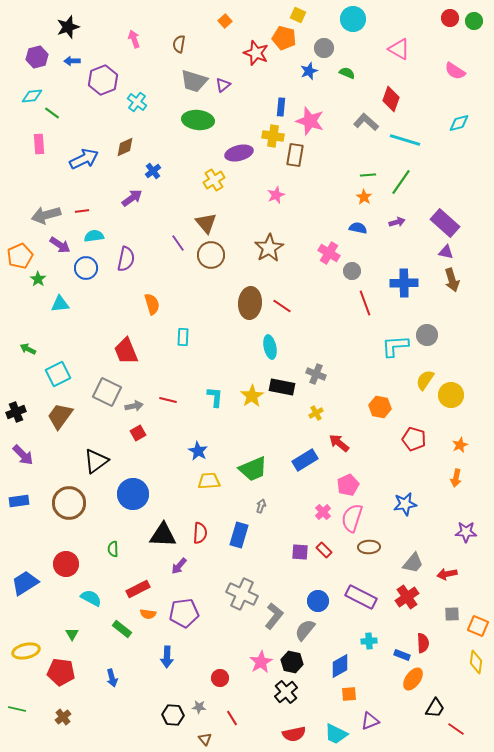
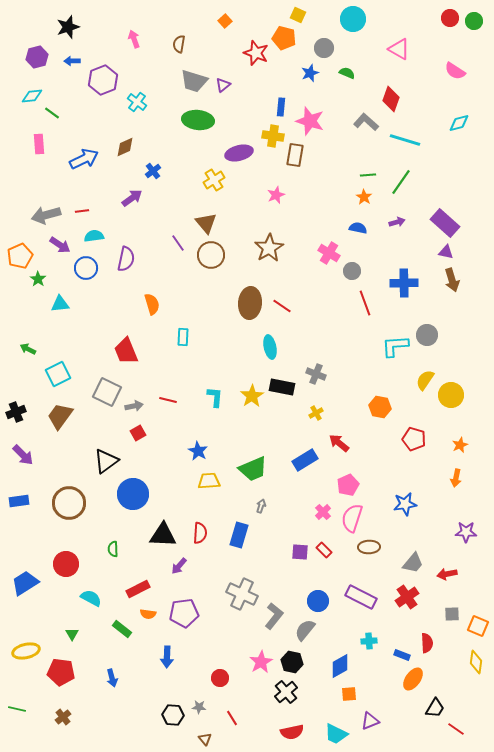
blue star at (309, 71): moved 1 px right, 2 px down
black triangle at (96, 461): moved 10 px right
red semicircle at (423, 643): moved 4 px right
red semicircle at (294, 734): moved 2 px left, 2 px up
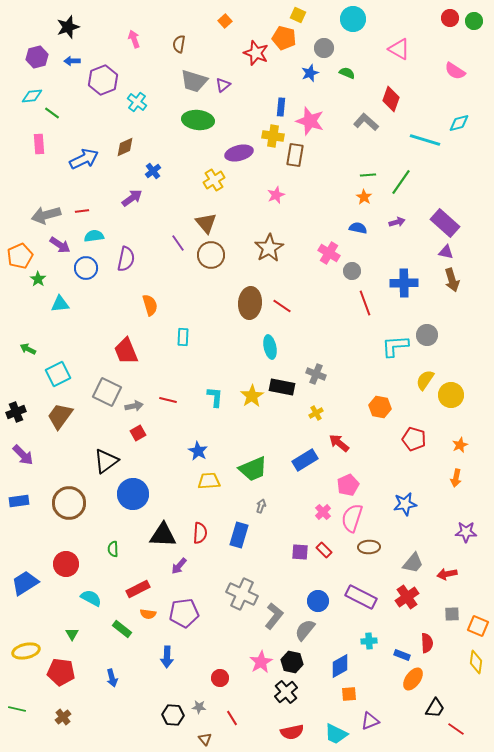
cyan line at (405, 140): moved 20 px right
orange semicircle at (152, 304): moved 2 px left, 1 px down
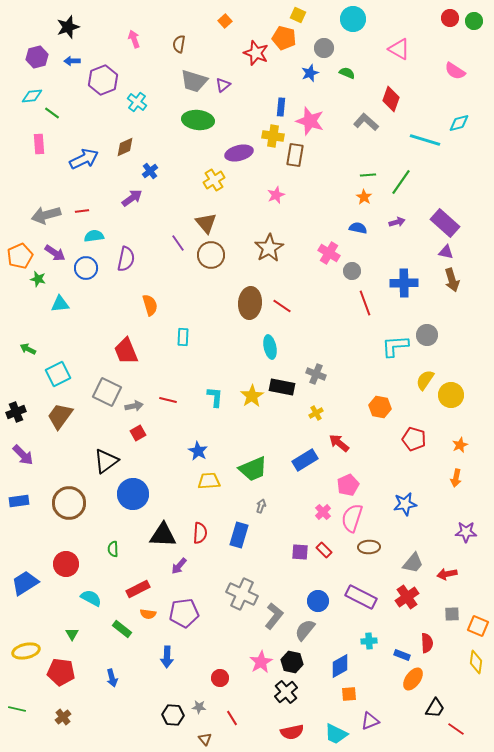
blue cross at (153, 171): moved 3 px left
purple arrow at (60, 245): moved 5 px left, 8 px down
green star at (38, 279): rotated 21 degrees counterclockwise
